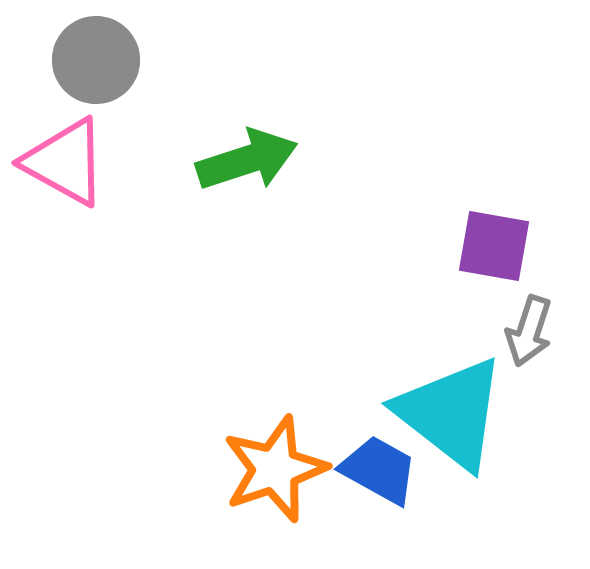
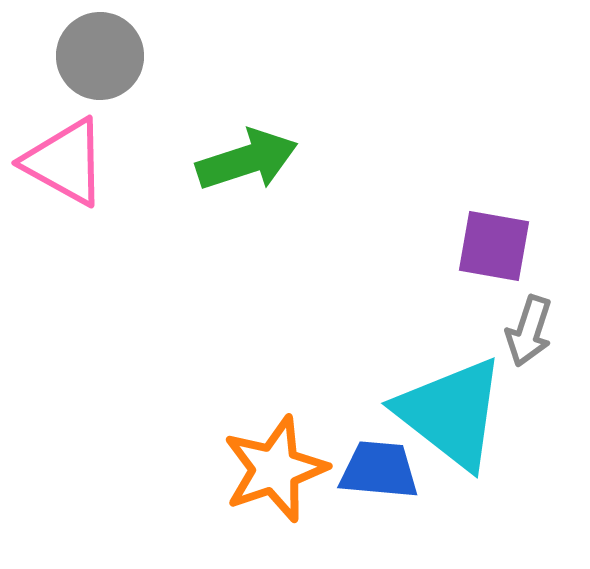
gray circle: moved 4 px right, 4 px up
blue trapezoid: rotated 24 degrees counterclockwise
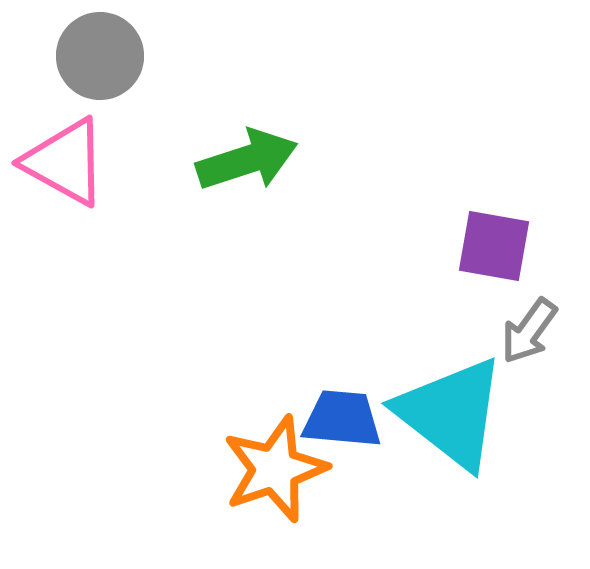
gray arrow: rotated 18 degrees clockwise
blue trapezoid: moved 37 px left, 51 px up
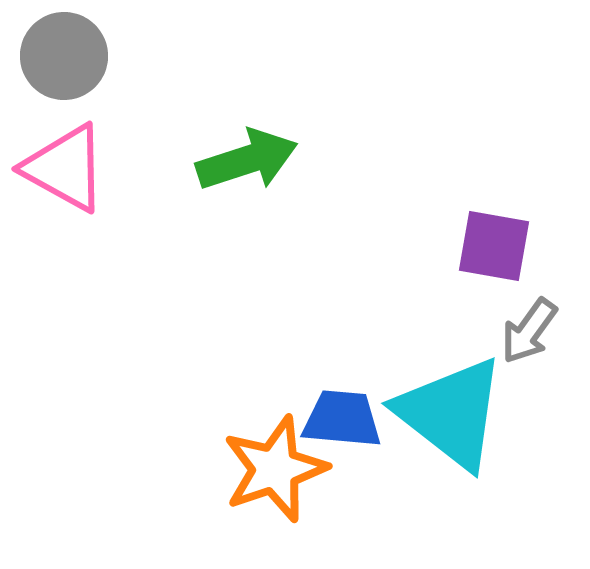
gray circle: moved 36 px left
pink triangle: moved 6 px down
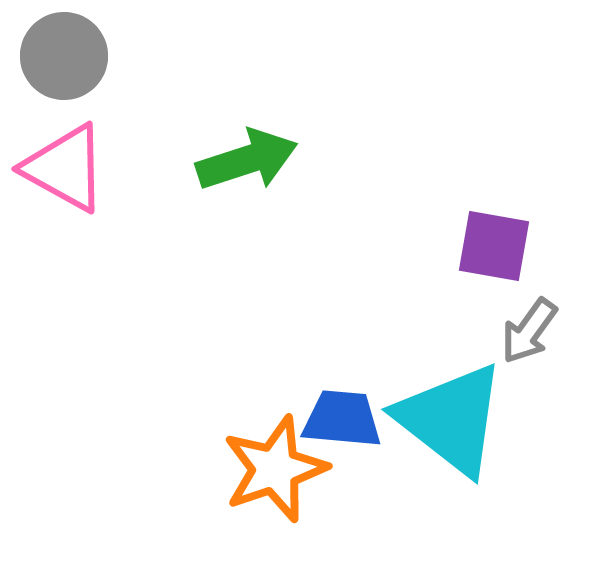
cyan triangle: moved 6 px down
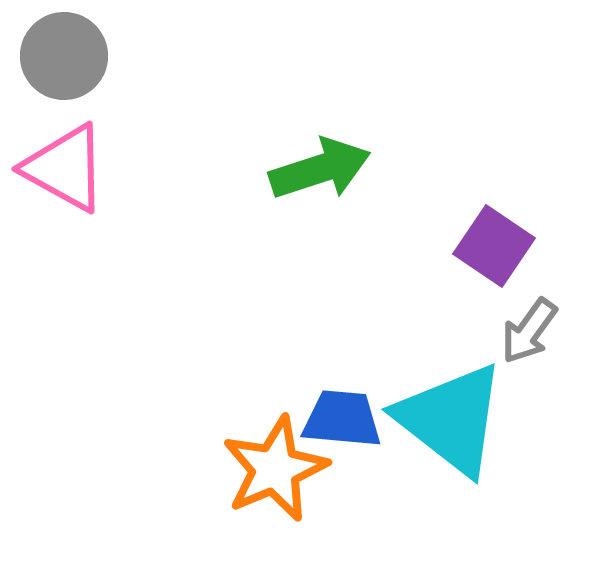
green arrow: moved 73 px right, 9 px down
purple square: rotated 24 degrees clockwise
orange star: rotated 4 degrees counterclockwise
